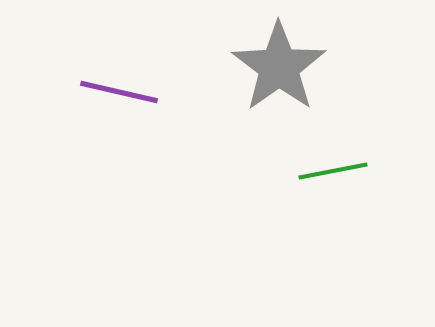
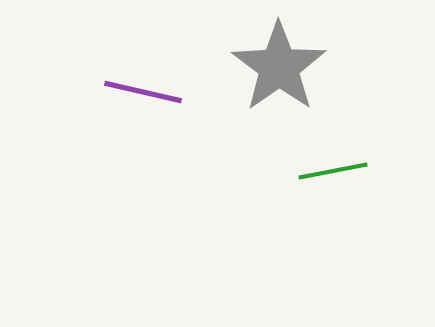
purple line: moved 24 px right
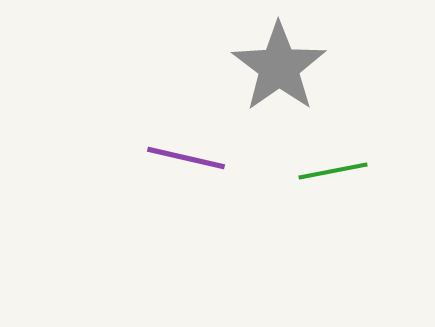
purple line: moved 43 px right, 66 px down
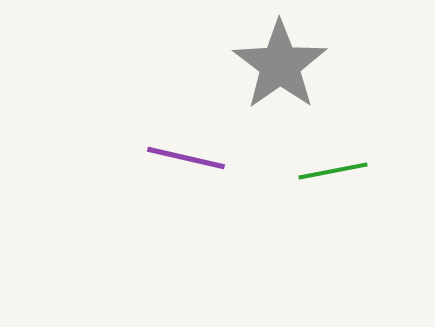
gray star: moved 1 px right, 2 px up
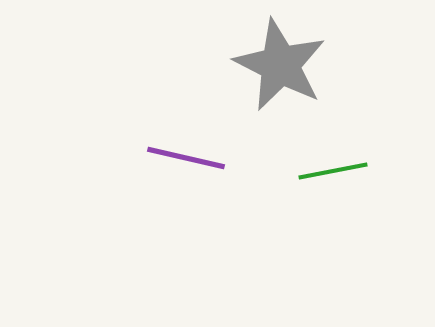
gray star: rotated 10 degrees counterclockwise
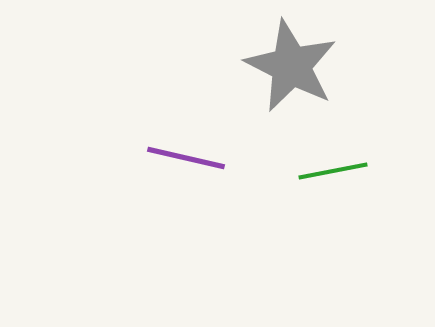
gray star: moved 11 px right, 1 px down
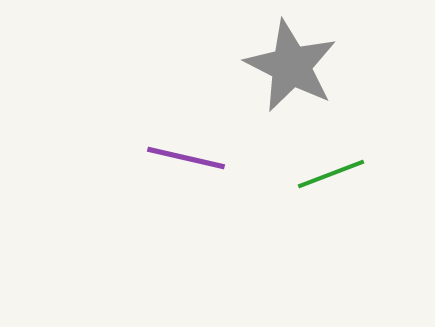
green line: moved 2 px left, 3 px down; rotated 10 degrees counterclockwise
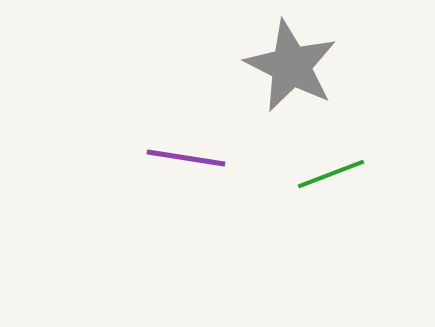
purple line: rotated 4 degrees counterclockwise
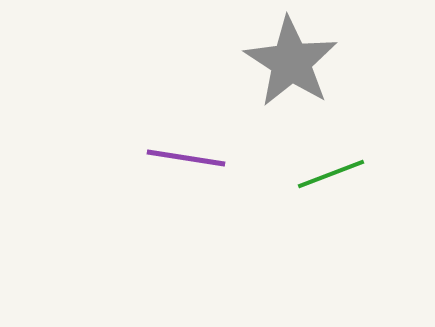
gray star: moved 4 px up; rotated 6 degrees clockwise
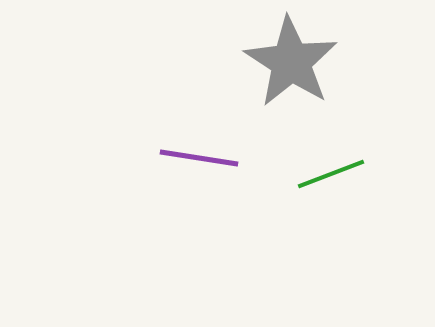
purple line: moved 13 px right
